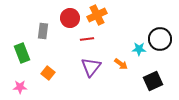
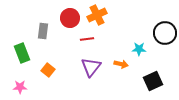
black circle: moved 5 px right, 6 px up
orange arrow: rotated 24 degrees counterclockwise
orange square: moved 3 px up
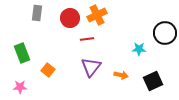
gray rectangle: moved 6 px left, 18 px up
orange arrow: moved 11 px down
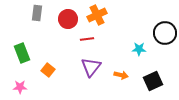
red circle: moved 2 px left, 1 px down
